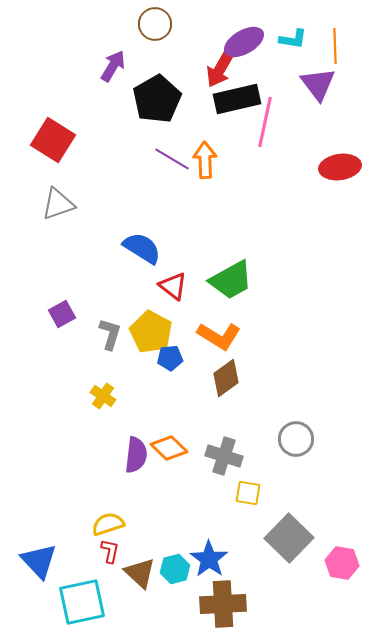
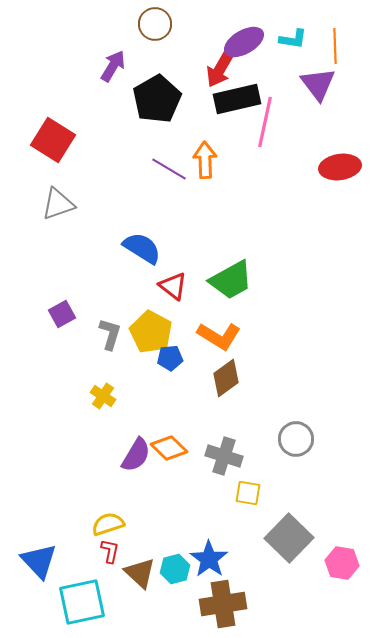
purple line: moved 3 px left, 10 px down
purple semicircle: rotated 24 degrees clockwise
brown cross: rotated 6 degrees counterclockwise
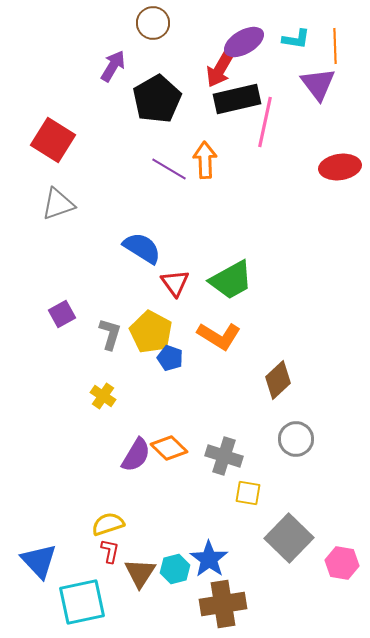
brown circle: moved 2 px left, 1 px up
cyan L-shape: moved 3 px right
red triangle: moved 2 px right, 3 px up; rotated 16 degrees clockwise
blue pentagon: rotated 25 degrees clockwise
brown diamond: moved 52 px right, 2 px down; rotated 6 degrees counterclockwise
brown triangle: rotated 20 degrees clockwise
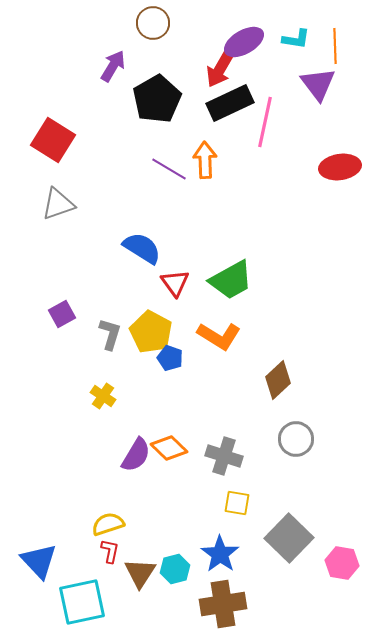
black rectangle: moved 7 px left, 4 px down; rotated 12 degrees counterclockwise
yellow square: moved 11 px left, 10 px down
blue star: moved 11 px right, 5 px up
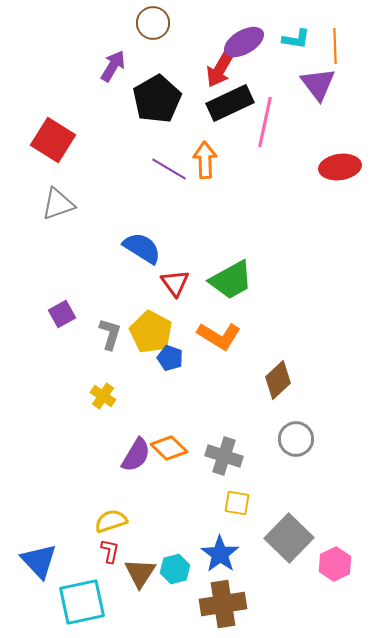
yellow semicircle: moved 3 px right, 3 px up
pink hexagon: moved 7 px left, 1 px down; rotated 24 degrees clockwise
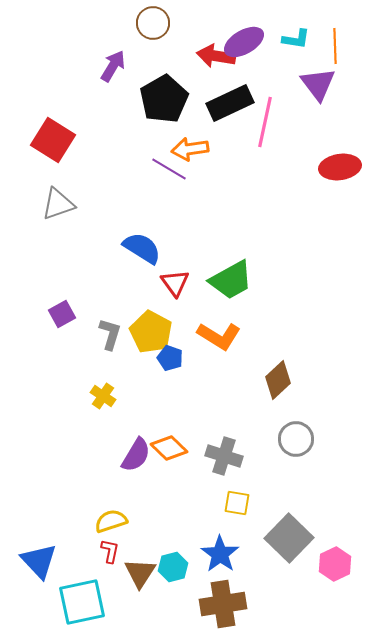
red arrow: moved 4 px left, 13 px up; rotated 69 degrees clockwise
black pentagon: moved 7 px right
orange arrow: moved 15 px left, 11 px up; rotated 96 degrees counterclockwise
cyan hexagon: moved 2 px left, 2 px up
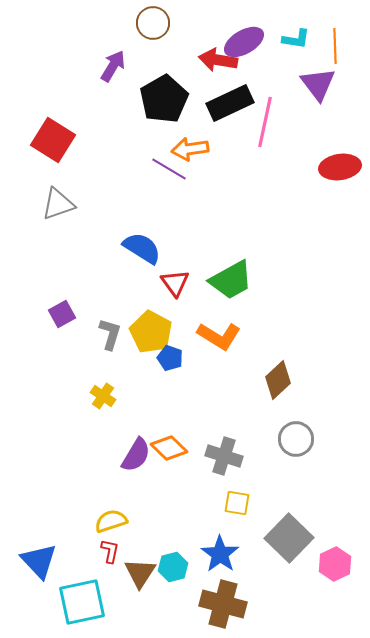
red arrow: moved 2 px right, 4 px down
brown cross: rotated 24 degrees clockwise
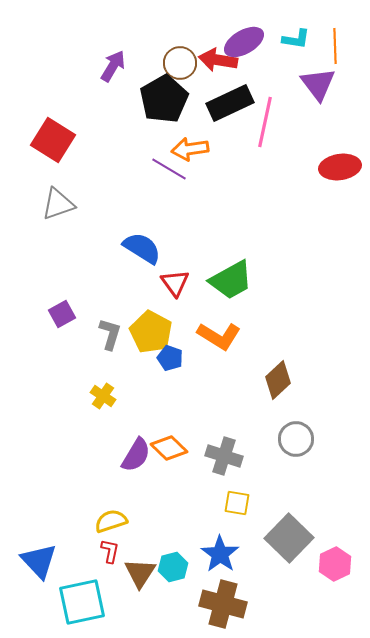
brown circle: moved 27 px right, 40 px down
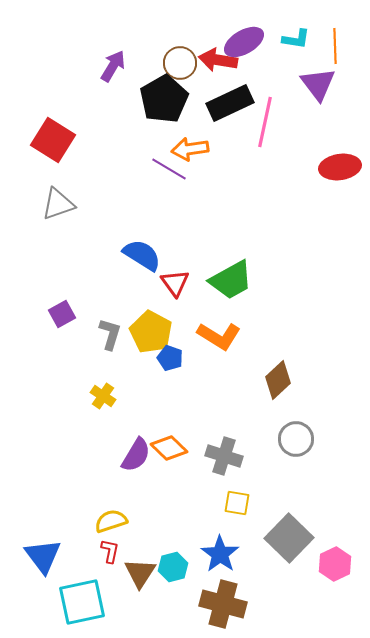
blue semicircle: moved 7 px down
blue triangle: moved 4 px right, 5 px up; rotated 6 degrees clockwise
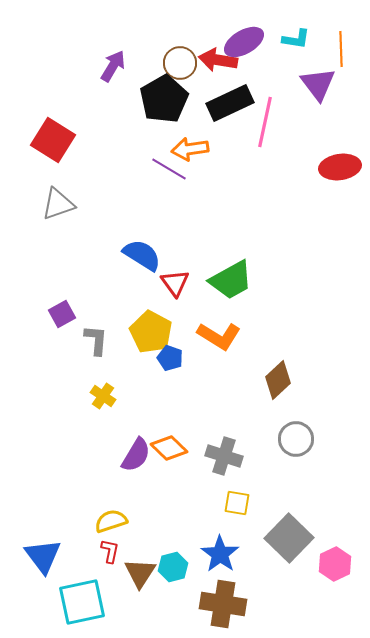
orange line: moved 6 px right, 3 px down
gray L-shape: moved 14 px left, 6 px down; rotated 12 degrees counterclockwise
brown cross: rotated 6 degrees counterclockwise
